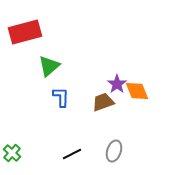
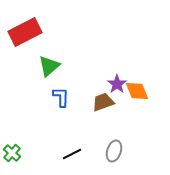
red rectangle: rotated 12 degrees counterclockwise
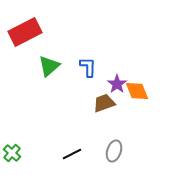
blue L-shape: moved 27 px right, 30 px up
brown trapezoid: moved 1 px right, 1 px down
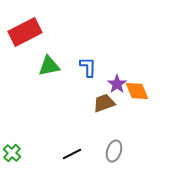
green triangle: rotated 30 degrees clockwise
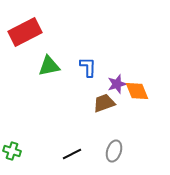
purple star: rotated 18 degrees clockwise
green cross: moved 2 px up; rotated 24 degrees counterclockwise
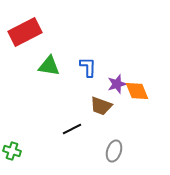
green triangle: rotated 20 degrees clockwise
brown trapezoid: moved 3 px left, 3 px down; rotated 140 degrees counterclockwise
black line: moved 25 px up
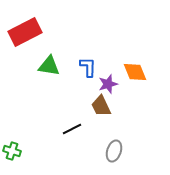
purple star: moved 9 px left
orange diamond: moved 2 px left, 19 px up
brown trapezoid: rotated 45 degrees clockwise
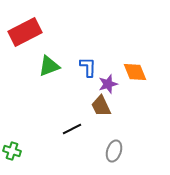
green triangle: rotated 30 degrees counterclockwise
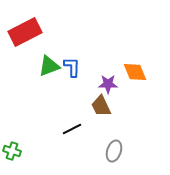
blue L-shape: moved 16 px left
purple star: rotated 18 degrees clockwise
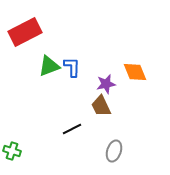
purple star: moved 2 px left; rotated 12 degrees counterclockwise
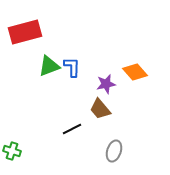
red rectangle: rotated 12 degrees clockwise
orange diamond: rotated 20 degrees counterclockwise
brown trapezoid: moved 1 px left, 3 px down; rotated 15 degrees counterclockwise
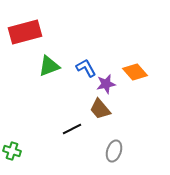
blue L-shape: moved 14 px right, 1 px down; rotated 30 degrees counterclockwise
